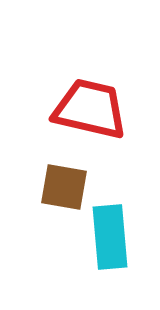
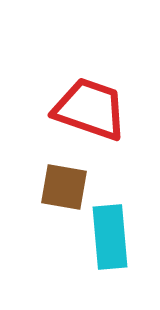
red trapezoid: rotated 6 degrees clockwise
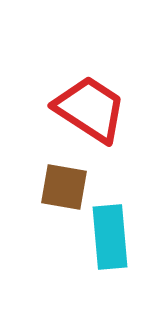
red trapezoid: rotated 14 degrees clockwise
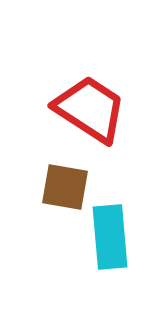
brown square: moved 1 px right
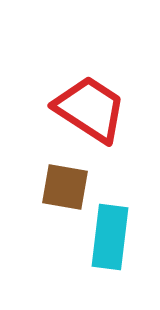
cyan rectangle: rotated 12 degrees clockwise
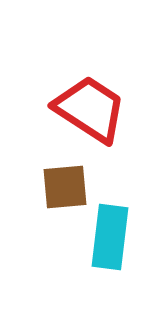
brown square: rotated 15 degrees counterclockwise
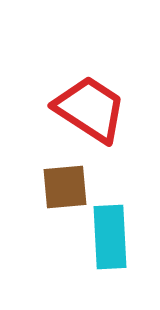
cyan rectangle: rotated 10 degrees counterclockwise
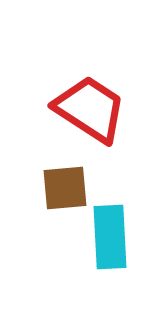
brown square: moved 1 px down
